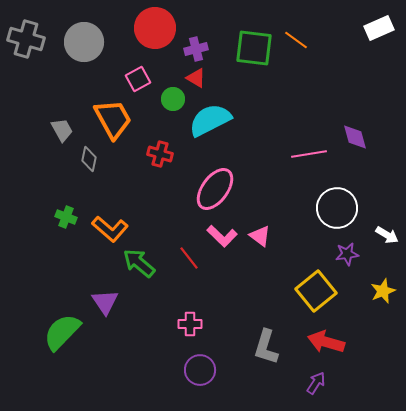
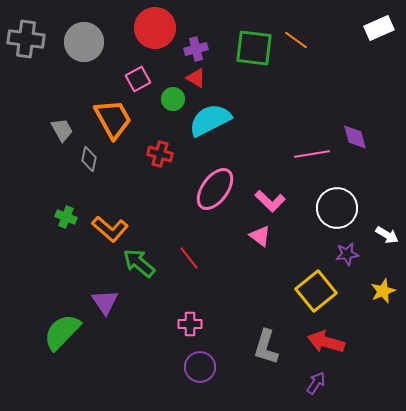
gray cross: rotated 9 degrees counterclockwise
pink line: moved 3 px right
pink L-shape: moved 48 px right, 35 px up
purple circle: moved 3 px up
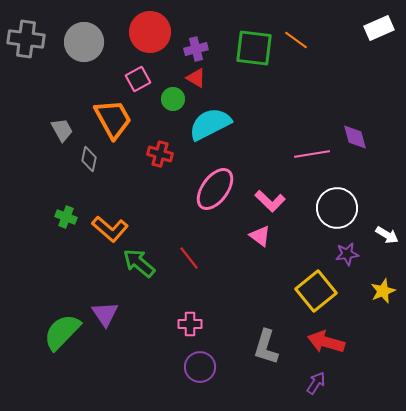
red circle: moved 5 px left, 4 px down
cyan semicircle: moved 4 px down
purple triangle: moved 12 px down
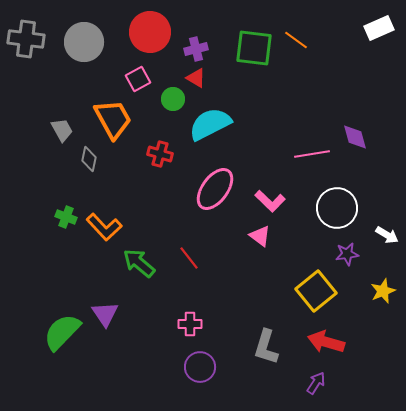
orange L-shape: moved 6 px left, 2 px up; rotated 6 degrees clockwise
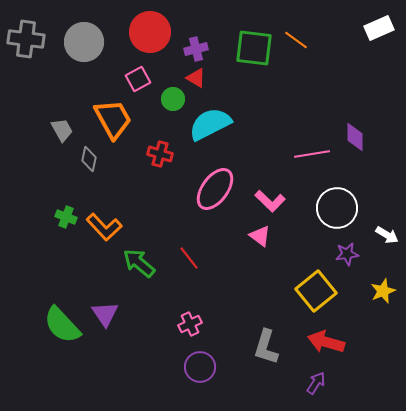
purple diamond: rotated 16 degrees clockwise
pink cross: rotated 25 degrees counterclockwise
green semicircle: moved 7 px up; rotated 87 degrees counterclockwise
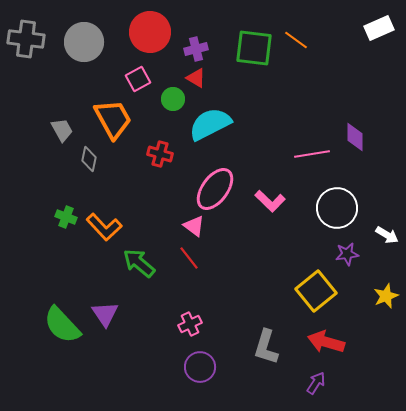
pink triangle: moved 66 px left, 10 px up
yellow star: moved 3 px right, 5 px down
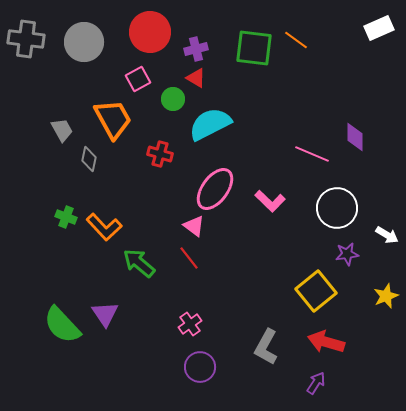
pink line: rotated 32 degrees clockwise
pink cross: rotated 10 degrees counterclockwise
gray L-shape: rotated 12 degrees clockwise
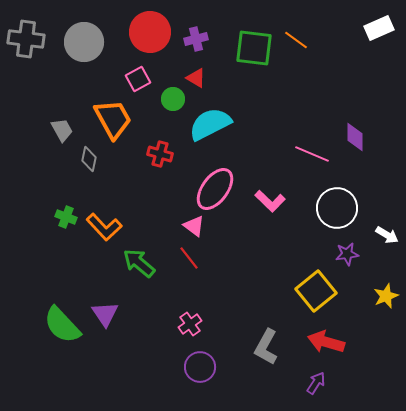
purple cross: moved 10 px up
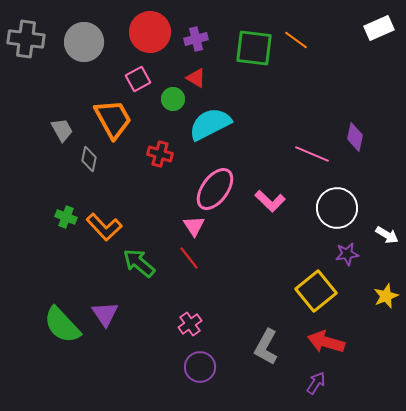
purple diamond: rotated 12 degrees clockwise
pink triangle: rotated 20 degrees clockwise
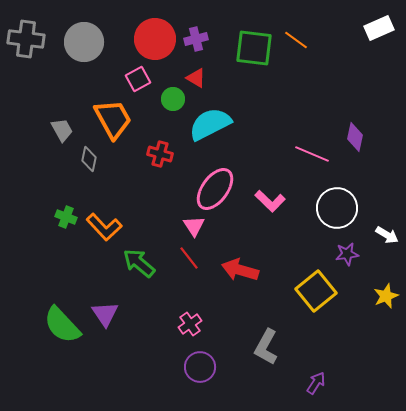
red circle: moved 5 px right, 7 px down
red arrow: moved 86 px left, 72 px up
